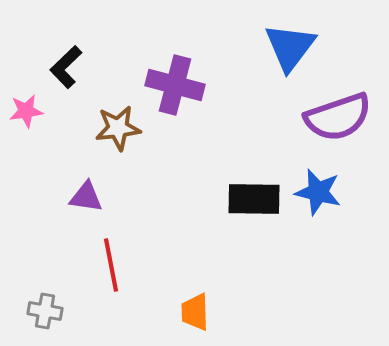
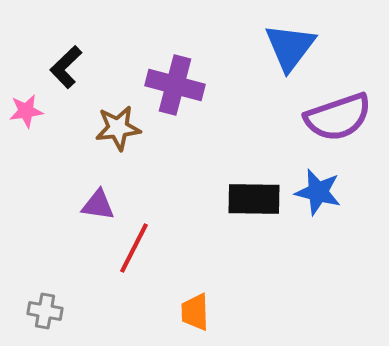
purple triangle: moved 12 px right, 8 px down
red line: moved 23 px right, 17 px up; rotated 38 degrees clockwise
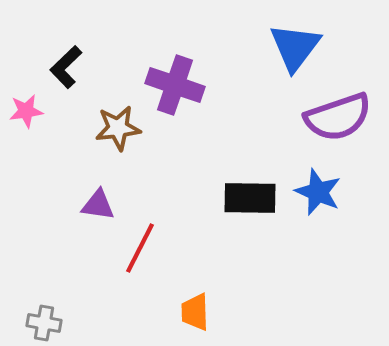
blue triangle: moved 5 px right
purple cross: rotated 4 degrees clockwise
blue star: rotated 9 degrees clockwise
black rectangle: moved 4 px left, 1 px up
red line: moved 6 px right
gray cross: moved 1 px left, 12 px down
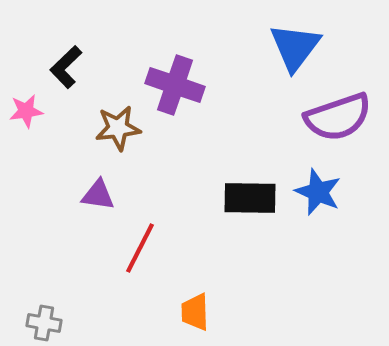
purple triangle: moved 10 px up
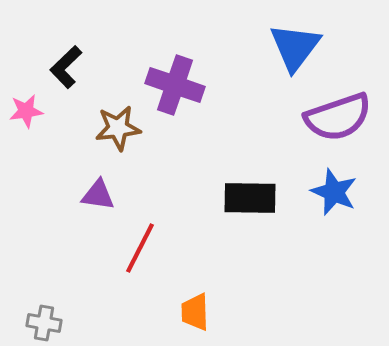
blue star: moved 16 px right
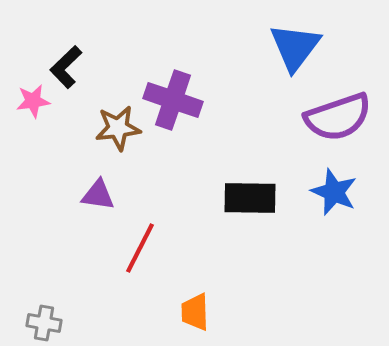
purple cross: moved 2 px left, 15 px down
pink star: moved 7 px right, 10 px up
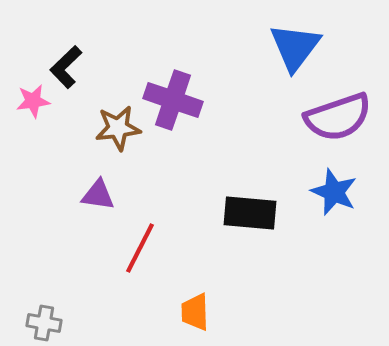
black rectangle: moved 15 px down; rotated 4 degrees clockwise
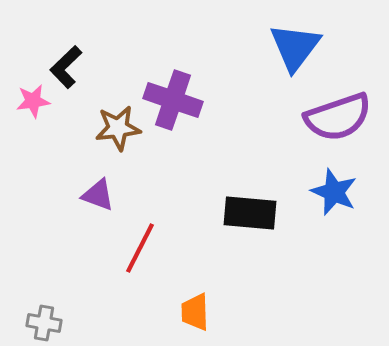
purple triangle: rotated 12 degrees clockwise
